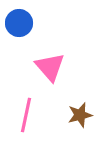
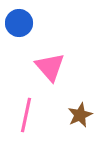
brown star: rotated 10 degrees counterclockwise
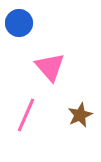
pink line: rotated 12 degrees clockwise
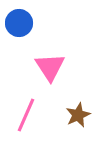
pink triangle: rotated 8 degrees clockwise
brown star: moved 2 px left
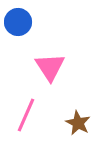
blue circle: moved 1 px left, 1 px up
brown star: moved 8 px down; rotated 20 degrees counterclockwise
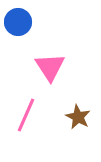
brown star: moved 6 px up
